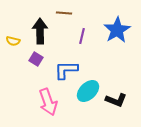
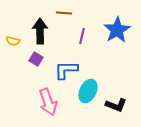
cyan ellipse: rotated 20 degrees counterclockwise
black L-shape: moved 5 px down
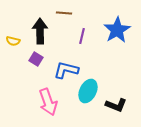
blue L-shape: rotated 15 degrees clockwise
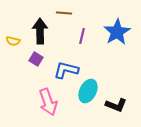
blue star: moved 2 px down
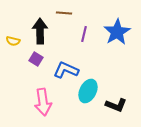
purple line: moved 2 px right, 2 px up
blue L-shape: rotated 10 degrees clockwise
pink arrow: moved 5 px left; rotated 12 degrees clockwise
